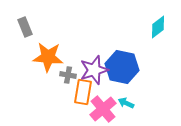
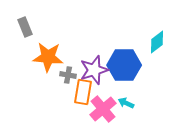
cyan diamond: moved 1 px left, 15 px down
blue hexagon: moved 2 px right, 2 px up; rotated 12 degrees counterclockwise
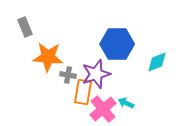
cyan diamond: moved 20 px down; rotated 15 degrees clockwise
blue hexagon: moved 7 px left, 21 px up
purple star: moved 2 px right, 4 px down
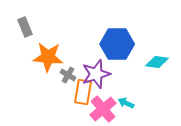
cyan diamond: rotated 30 degrees clockwise
gray cross: rotated 21 degrees clockwise
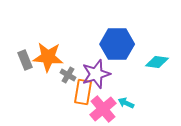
gray rectangle: moved 33 px down
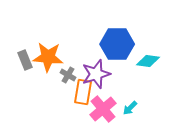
cyan diamond: moved 9 px left, 1 px up
cyan arrow: moved 4 px right, 5 px down; rotated 70 degrees counterclockwise
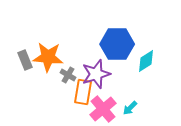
cyan diamond: moved 2 px left; rotated 40 degrees counterclockwise
